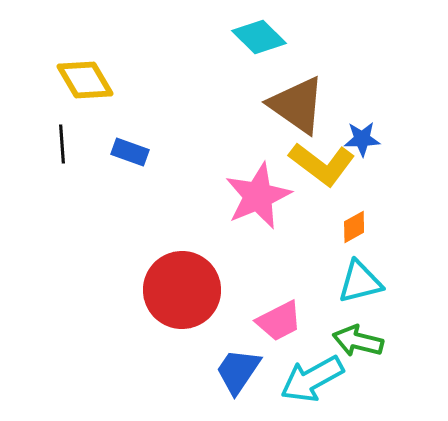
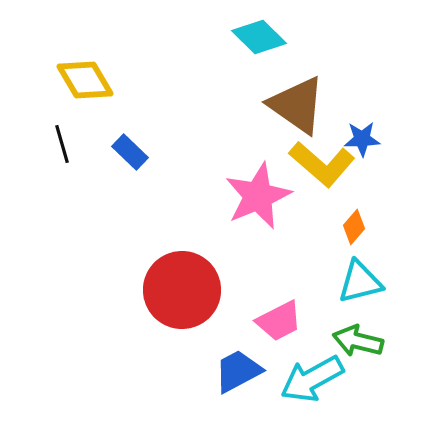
black line: rotated 12 degrees counterclockwise
blue rectangle: rotated 24 degrees clockwise
yellow L-shape: rotated 4 degrees clockwise
orange diamond: rotated 20 degrees counterclockwise
blue trapezoid: rotated 28 degrees clockwise
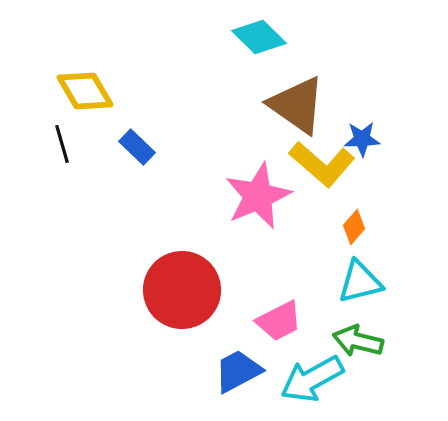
yellow diamond: moved 11 px down
blue rectangle: moved 7 px right, 5 px up
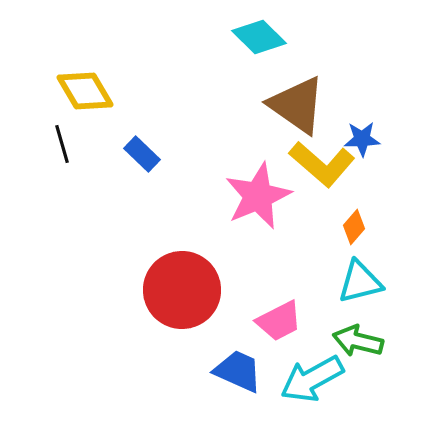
blue rectangle: moved 5 px right, 7 px down
blue trapezoid: rotated 52 degrees clockwise
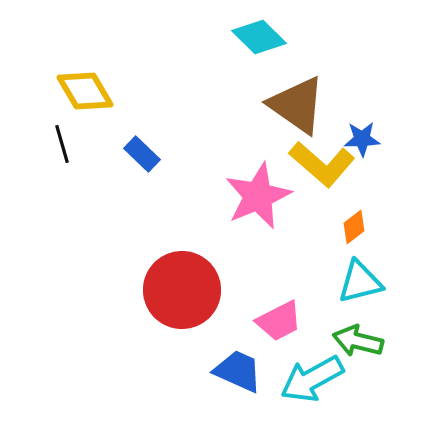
orange diamond: rotated 12 degrees clockwise
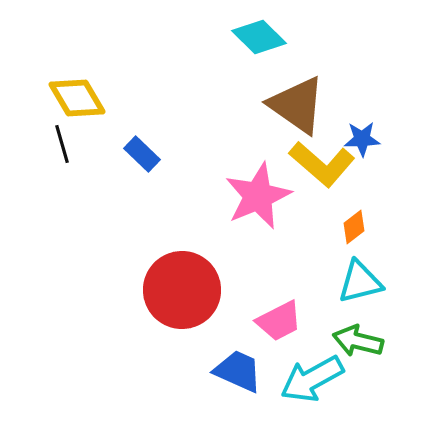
yellow diamond: moved 8 px left, 7 px down
